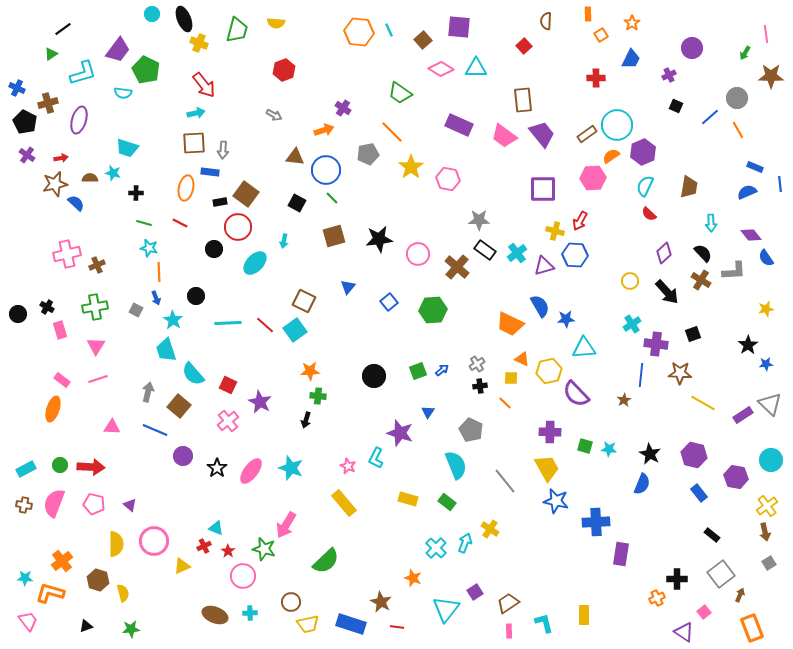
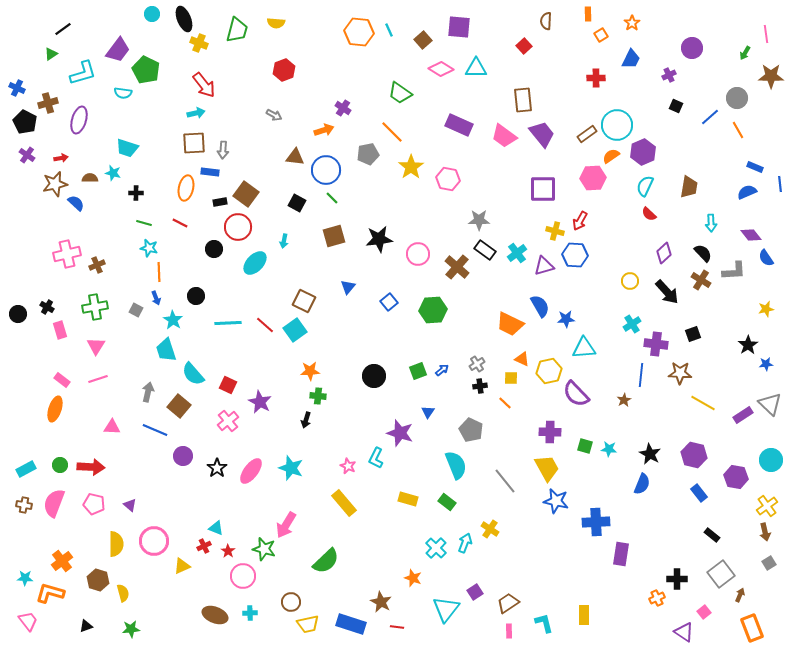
orange ellipse at (53, 409): moved 2 px right
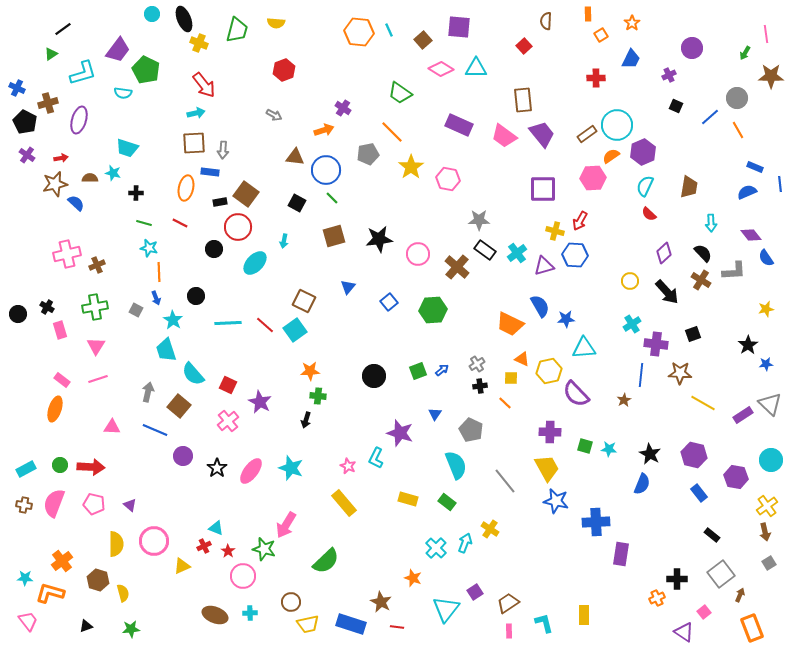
blue triangle at (428, 412): moved 7 px right, 2 px down
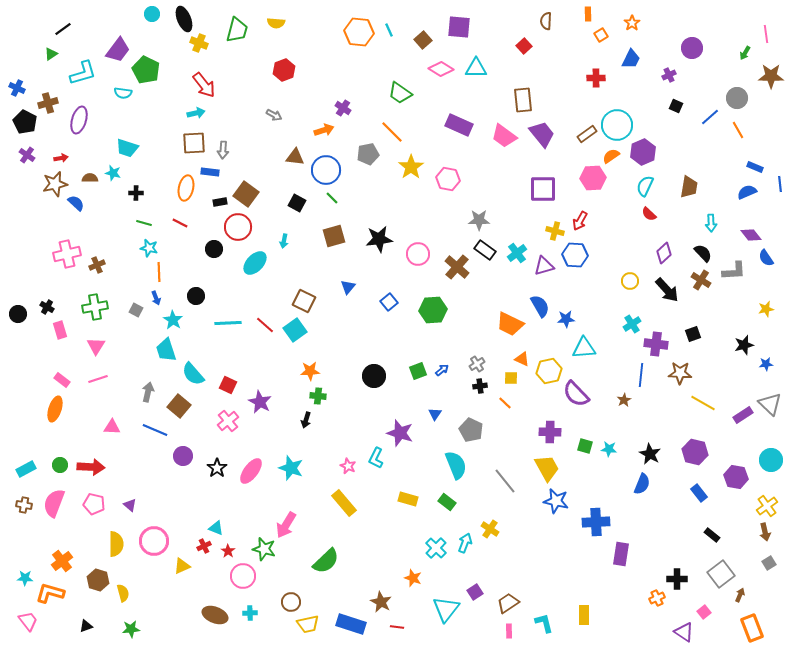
black arrow at (667, 292): moved 2 px up
black star at (748, 345): moved 4 px left; rotated 18 degrees clockwise
purple hexagon at (694, 455): moved 1 px right, 3 px up
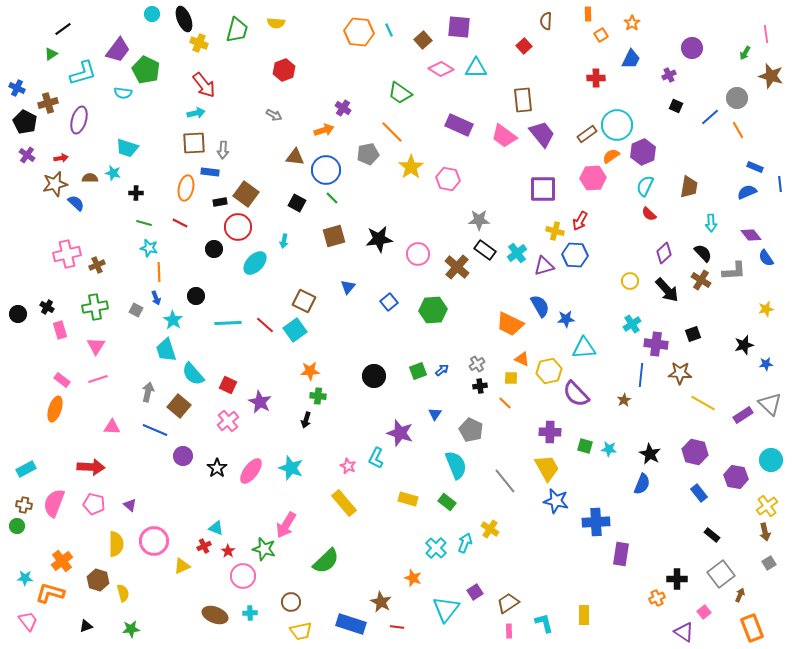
brown star at (771, 76): rotated 15 degrees clockwise
green circle at (60, 465): moved 43 px left, 61 px down
yellow trapezoid at (308, 624): moved 7 px left, 7 px down
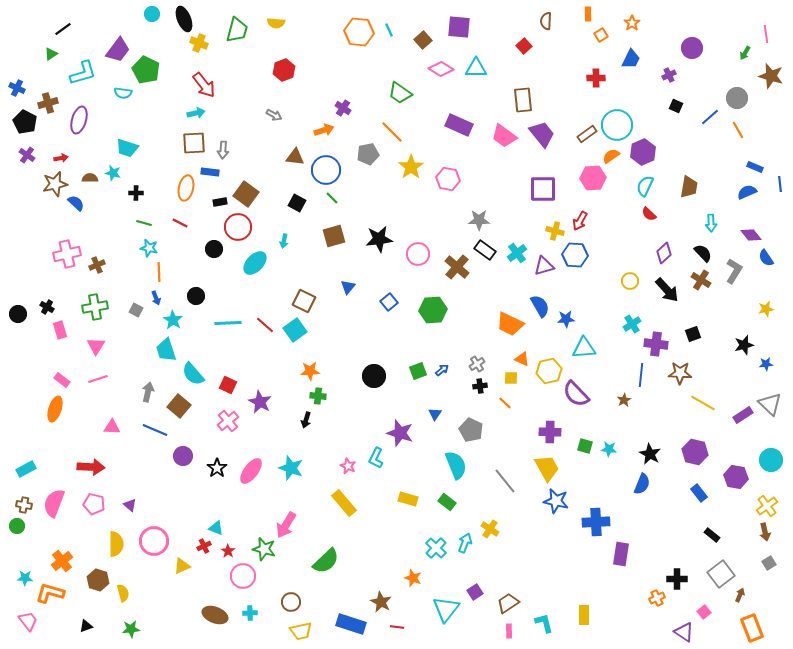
gray L-shape at (734, 271): rotated 55 degrees counterclockwise
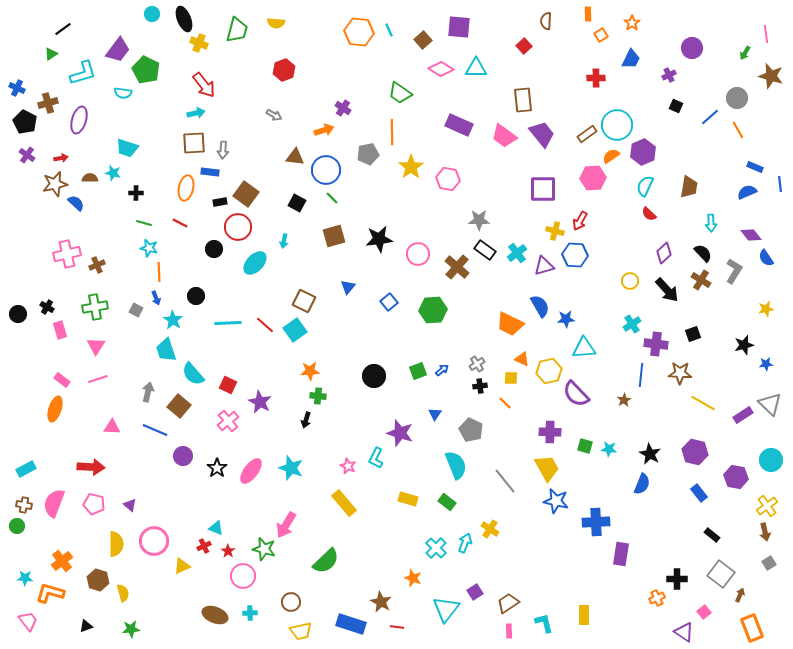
orange line at (392, 132): rotated 45 degrees clockwise
gray square at (721, 574): rotated 16 degrees counterclockwise
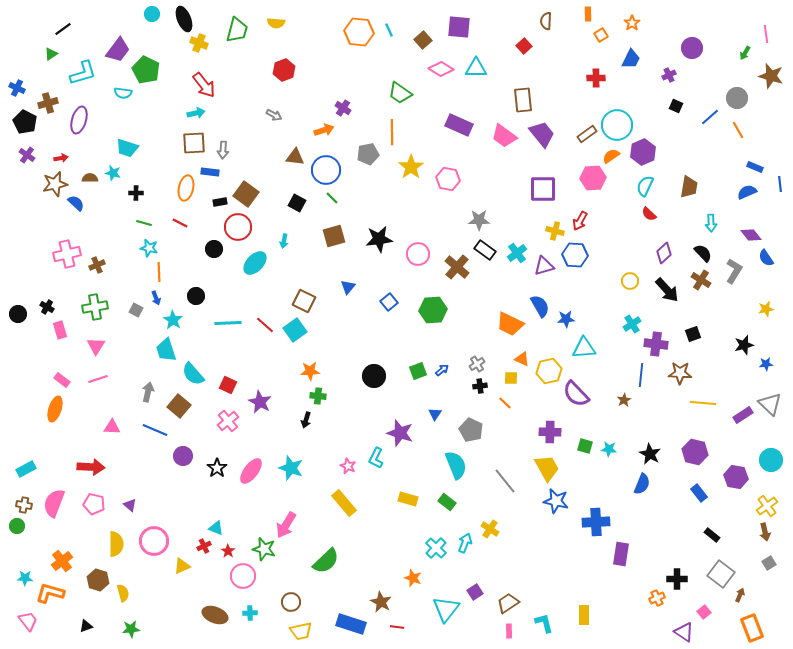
yellow line at (703, 403): rotated 25 degrees counterclockwise
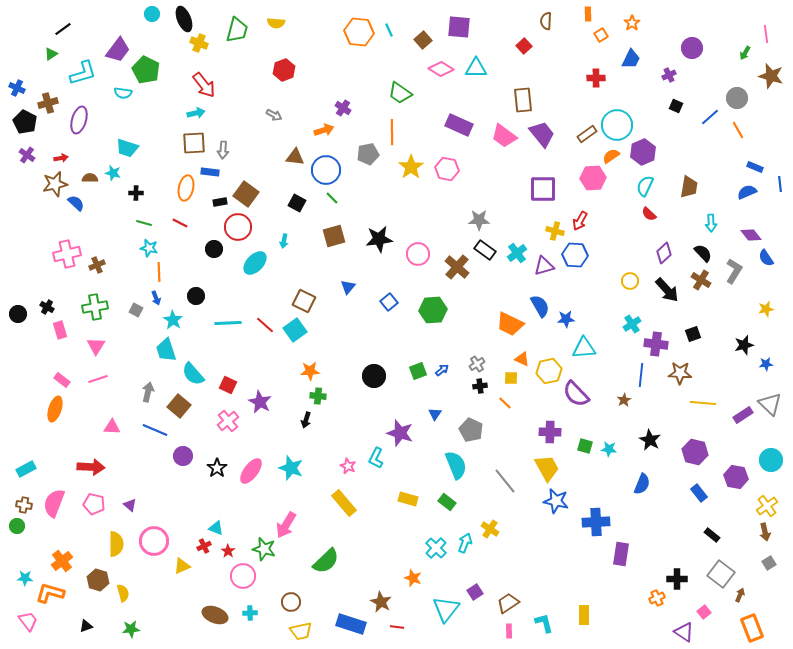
pink hexagon at (448, 179): moved 1 px left, 10 px up
black star at (650, 454): moved 14 px up
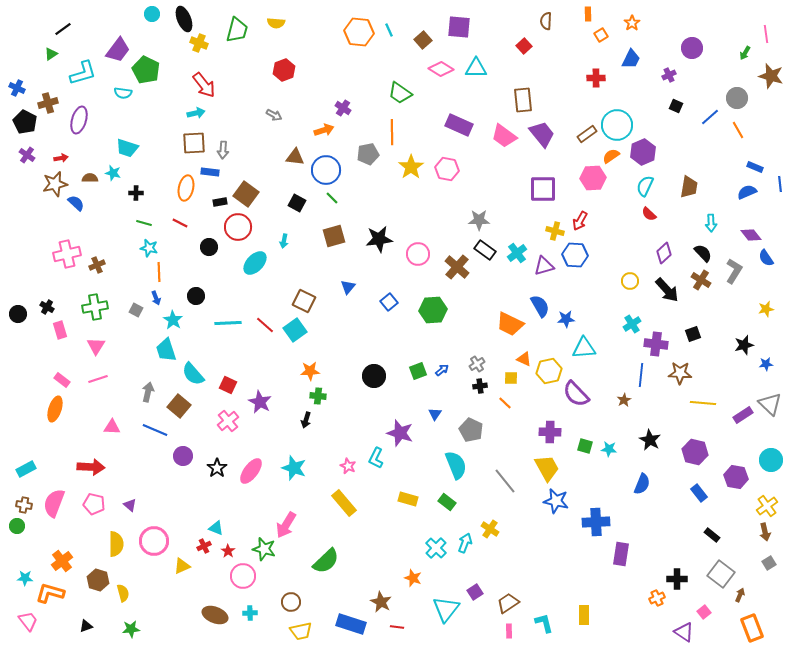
black circle at (214, 249): moved 5 px left, 2 px up
orange triangle at (522, 359): moved 2 px right
cyan star at (291, 468): moved 3 px right
